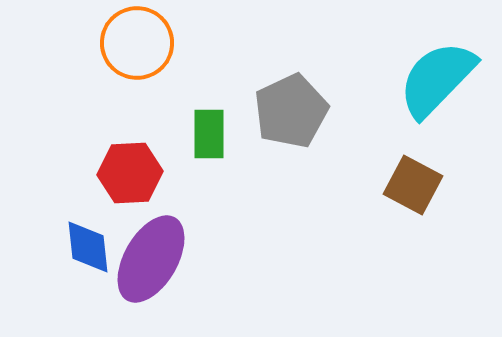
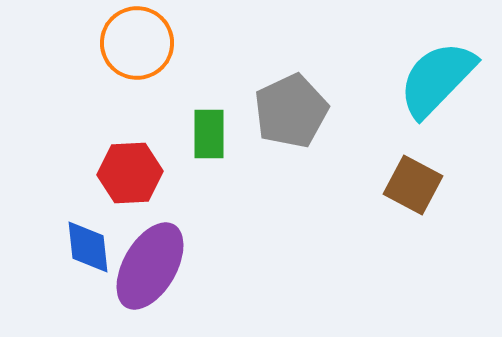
purple ellipse: moved 1 px left, 7 px down
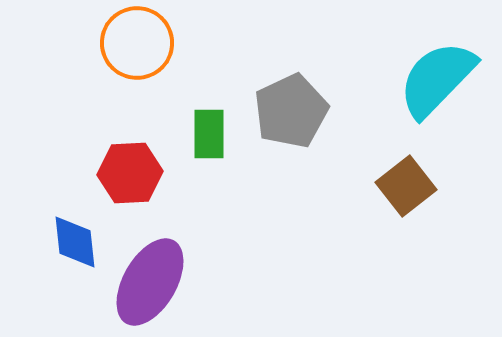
brown square: moved 7 px left, 1 px down; rotated 24 degrees clockwise
blue diamond: moved 13 px left, 5 px up
purple ellipse: moved 16 px down
